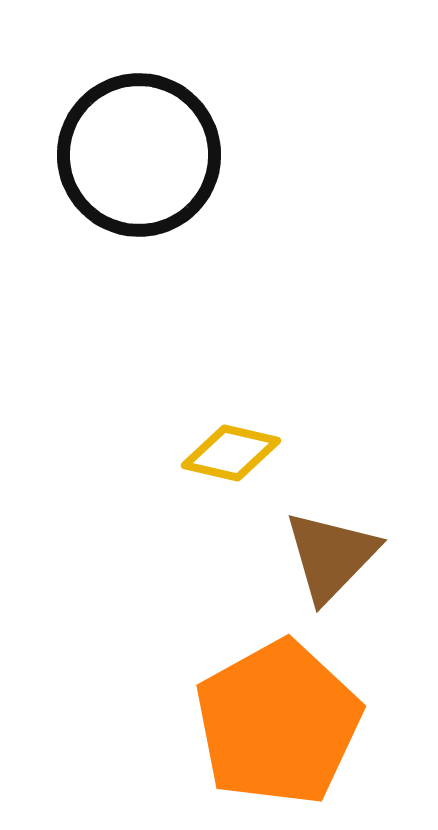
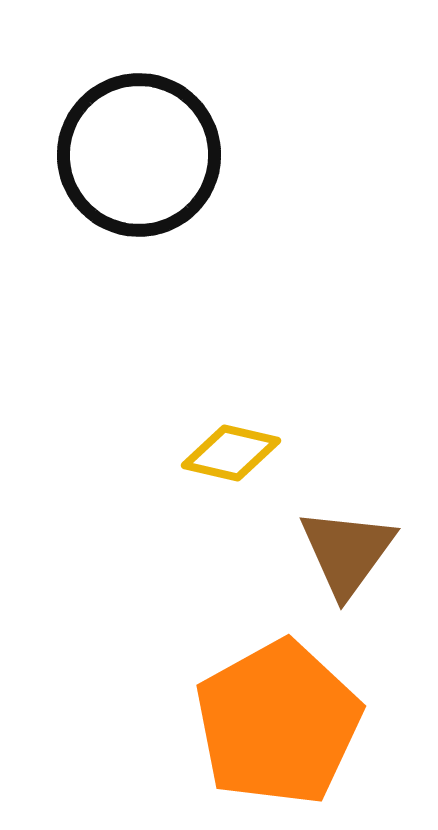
brown triangle: moved 16 px right, 4 px up; rotated 8 degrees counterclockwise
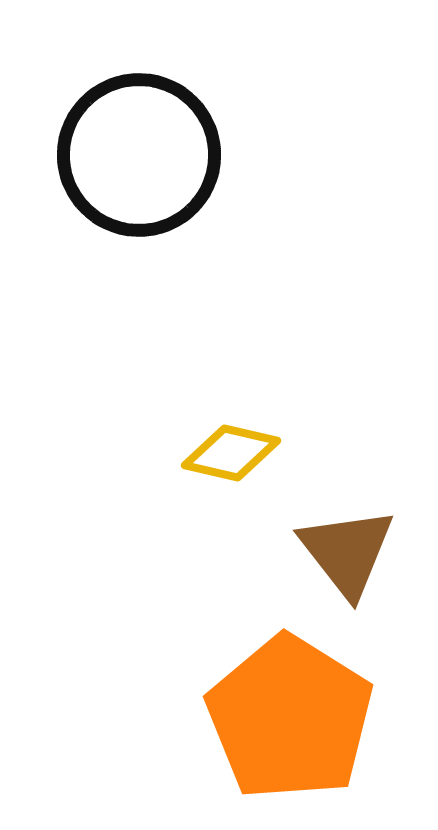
brown triangle: rotated 14 degrees counterclockwise
orange pentagon: moved 12 px right, 5 px up; rotated 11 degrees counterclockwise
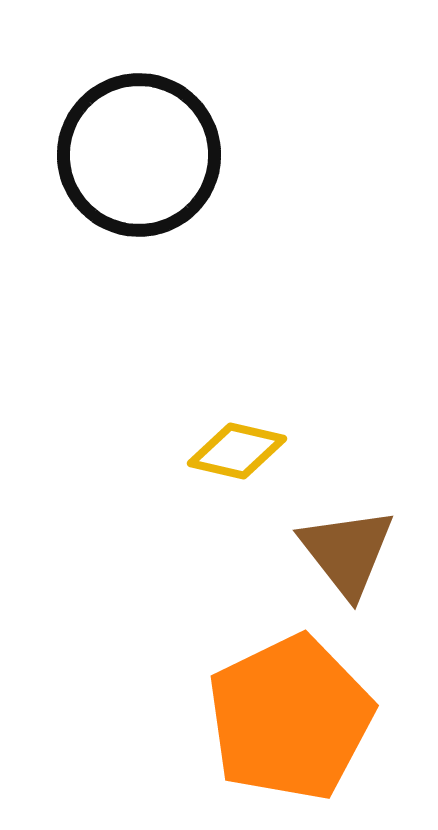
yellow diamond: moved 6 px right, 2 px up
orange pentagon: rotated 14 degrees clockwise
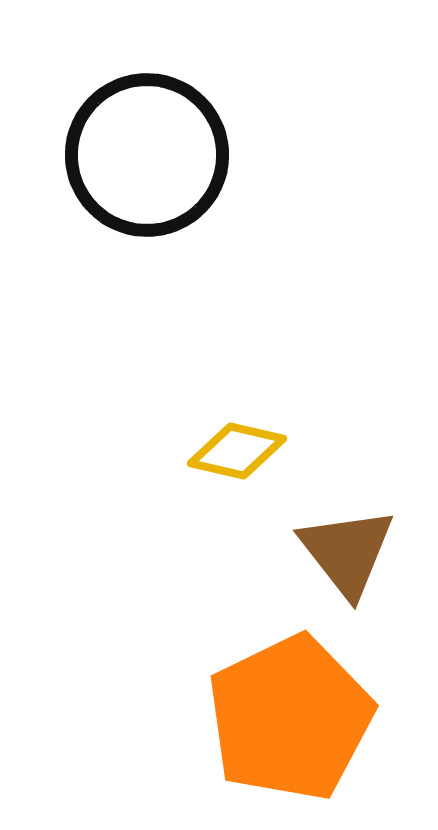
black circle: moved 8 px right
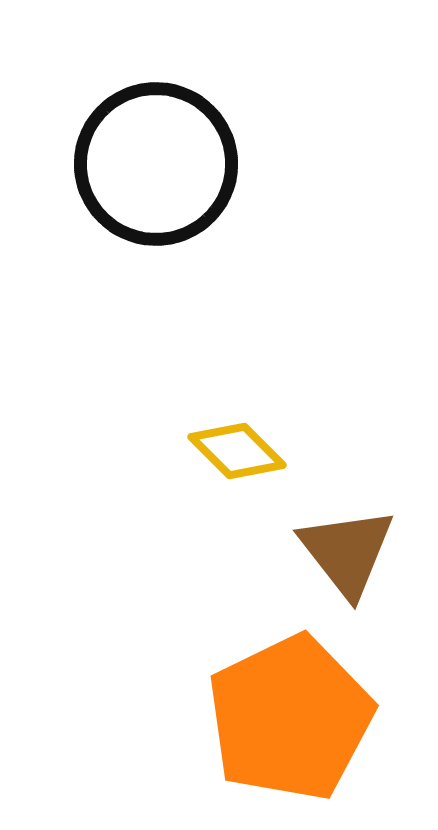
black circle: moved 9 px right, 9 px down
yellow diamond: rotated 32 degrees clockwise
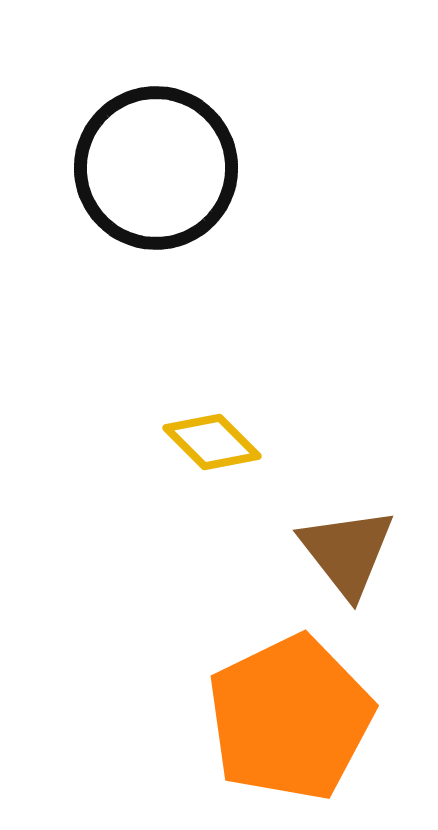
black circle: moved 4 px down
yellow diamond: moved 25 px left, 9 px up
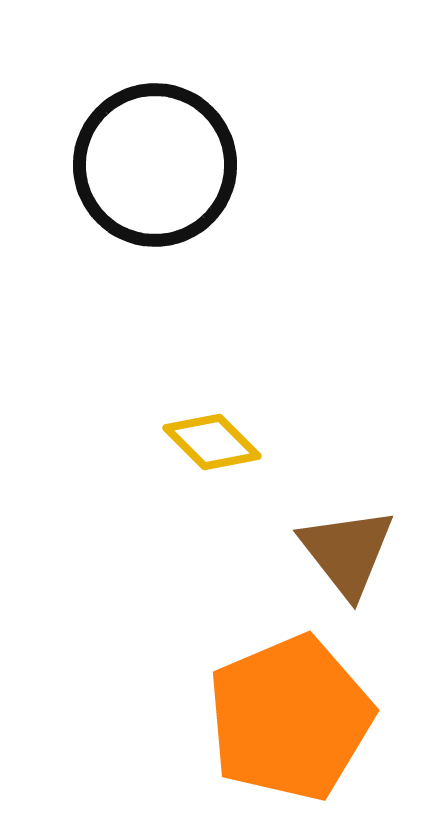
black circle: moved 1 px left, 3 px up
orange pentagon: rotated 3 degrees clockwise
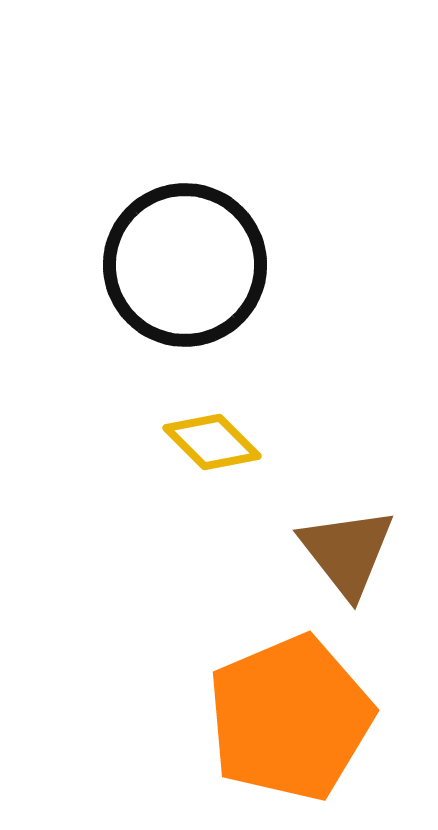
black circle: moved 30 px right, 100 px down
